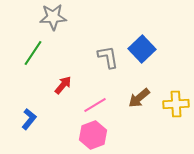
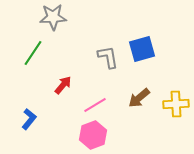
blue square: rotated 28 degrees clockwise
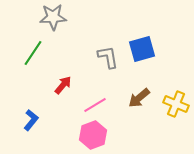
yellow cross: rotated 25 degrees clockwise
blue L-shape: moved 2 px right, 1 px down
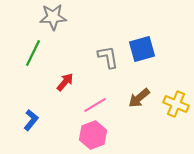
green line: rotated 8 degrees counterclockwise
red arrow: moved 2 px right, 3 px up
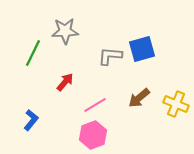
gray star: moved 12 px right, 14 px down
gray L-shape: moved 2 px right, 1 px up; rotated 75 degrees counterclockwise
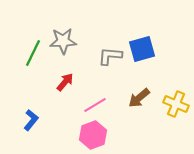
gray star: moved 2 px left, 10 px down
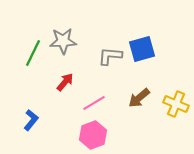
pink line: moved 1 px left, 2 px up
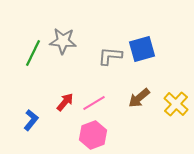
gray star: rotated 8 degrees clockwise
red arrow: moved 20 px down
yellow cross: rotated 20 degrees clockwise
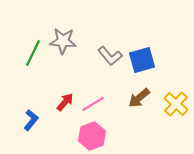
blue square: moved 11 px down
gray L-shape: rotated 135 degrees counterclockwise
pink line: moved 1 px left, 1 px down
pink hexagon: moved 1 px left, 1 px down
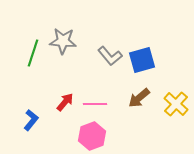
green line: rotated 8 degrees counterclockwise
pink line: moved 2 px right; rotated 30 degrees clockwise
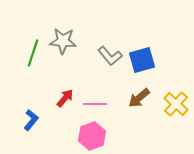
red arrow: moved 4 px up
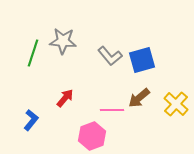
pink line: moved 17 px right, 6 px down
